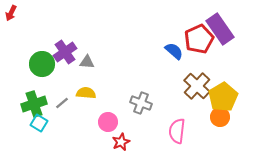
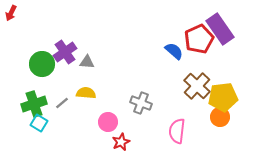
yellow pentagon: rotated 24 degrees clockwise
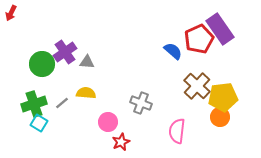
blue semicircle: moved 1 px left
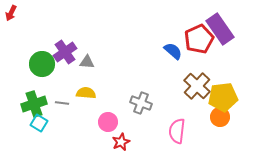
gray line: rotated 48 degrees clockwise
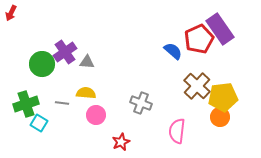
green cross: moved 8 px left
pink circle: moved 12 px left, 7 px up
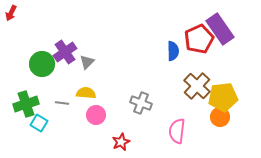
blue semicircle: rotated 48 degrees clockwise
gray triangle: rotated 49 degrees counterclockwise
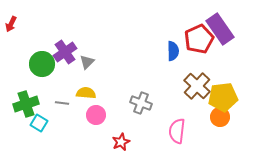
red arrow: moved 11 px down
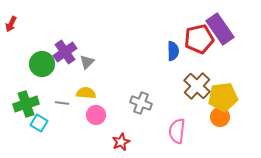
red pentagon: rotated 12 degrees clockwise
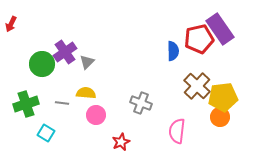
cyan square: moved 7 px right, 10 px down
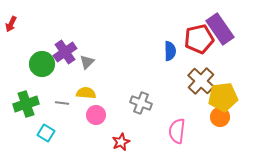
blue semicircle: moved 3 px left
brown cross: moved 4 px right, 5 px up
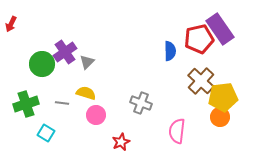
yellow semicircle: rotated 12 degrees clockwise
